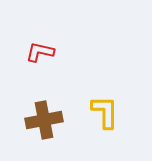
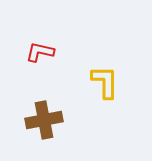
yellow L-shape: moved 30 px up
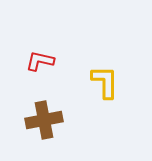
red L-shape: moved 9 px down
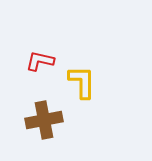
yellow L-shape: moved 23 px left
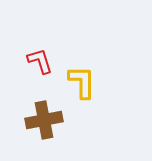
red L-shape: rotated 60 degrees clockwise
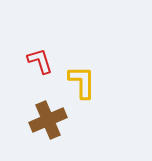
brown cross: moved 4 px right; rotated 12 degrees counterclockwise
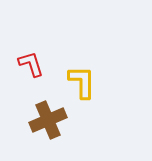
red L-shape: moved 9 px left, 3 px down
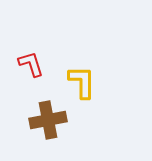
brown cross: rotated 12 degrees clockwise
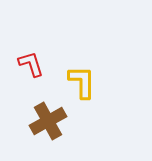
brown cross: moved 1 px down; rotated 18 degrees counterclockwise
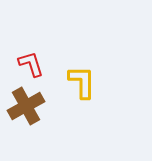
brown cross: moved 22 px left, 15 px up
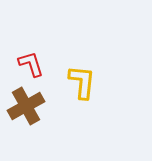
yellow L-shape: rotated 6 degrees clockwise
